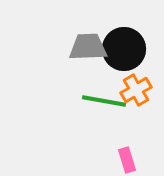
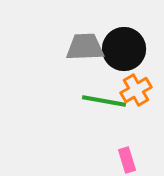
gray trapezoid: moved 3 px left
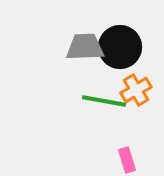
black circle: moved 4 px left, 2 px up
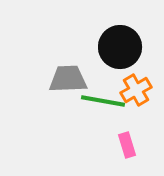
gray trapezoid: moved 17 px left, 32 px down
green line: moved 1 px left
pink rectangle: moved 15 px up
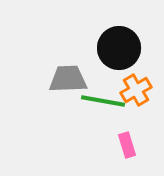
black circle: moved 1 px left, 1 px down
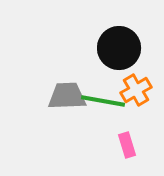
gray trapezoid: moved 1 px left, 17 px down
